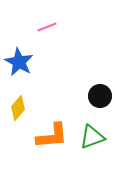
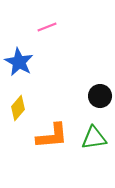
green triangle: moved 2 px right, 1 px down; rotated 12 degrees clockwise
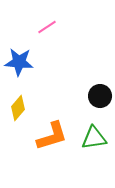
pink line: rotated 12 degrees counterclockwise
blue star: rotated 24 degrees counterclockwise
orange L-shape: rotated 12 degrees counterclockwise
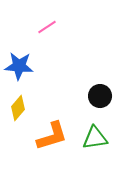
blue star: moved 4 px down
green triangle: moved 1 px right
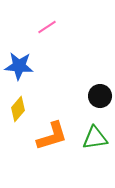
yellow diamond: moved 1 px down
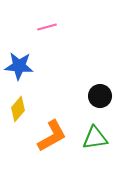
pink line: rotated 18 degrees clockwise
orange L-shape: rotated 12 degrees counterclockwise
